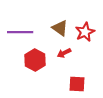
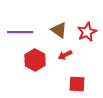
brown triangle: moved 1 px left, 2 px down
red star: moved 2 px right
red arrow: moved 1 px right, 2 px down
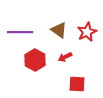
red arrow: moved 2 px down
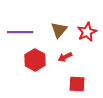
brown triangle: rotated 36 degrees clockwise
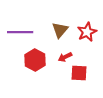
brown triangle: moved 1 px right
red square: moved 2 px right, 11 px up
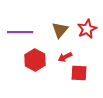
red star: moved 3 px up
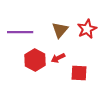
red arrow: moved 7 px left, 1 px down
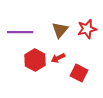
red star: rotated 12 degrees clockwise
red square: rotated 24 degrees clockwise
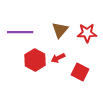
red star: moved 4 px down; rotated 12 degrees clockwise
red square: moved 1 px right, 1 px up
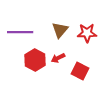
red square: moved 1 px up
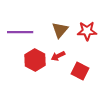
red star: moved 2 px up
red arrow: moved 2 px up
